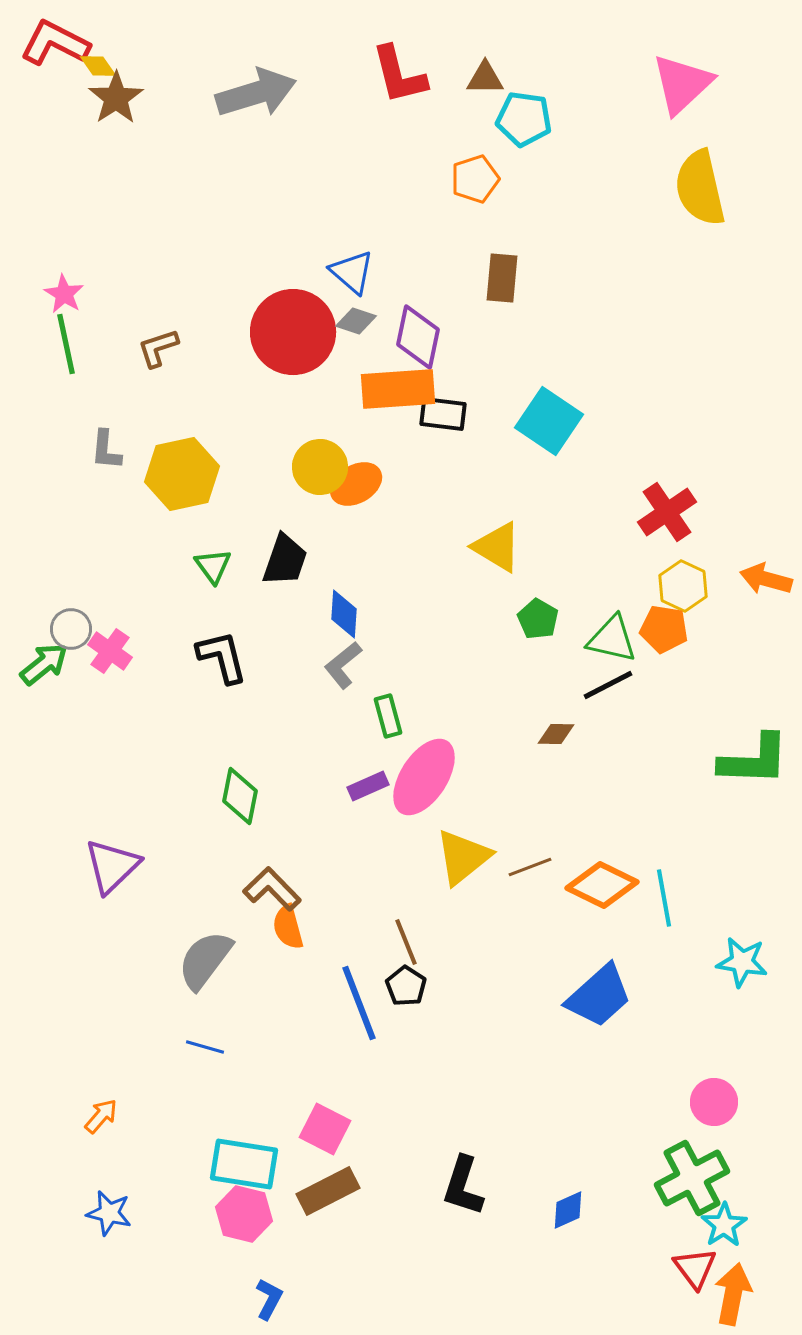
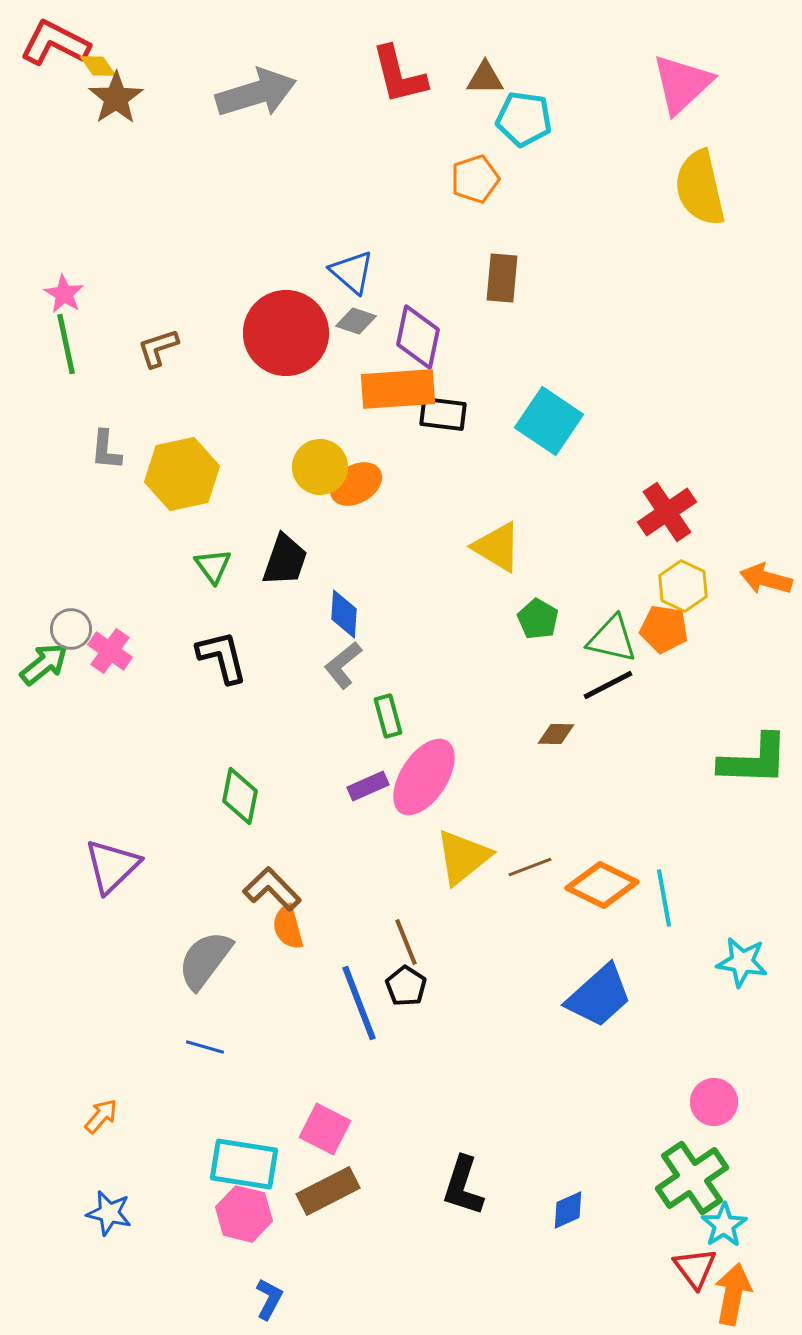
red circle at (293, 332): moved 7 px left, 1 px down
green cross at (692, 1178): rotated 6 degrees counterclockwise
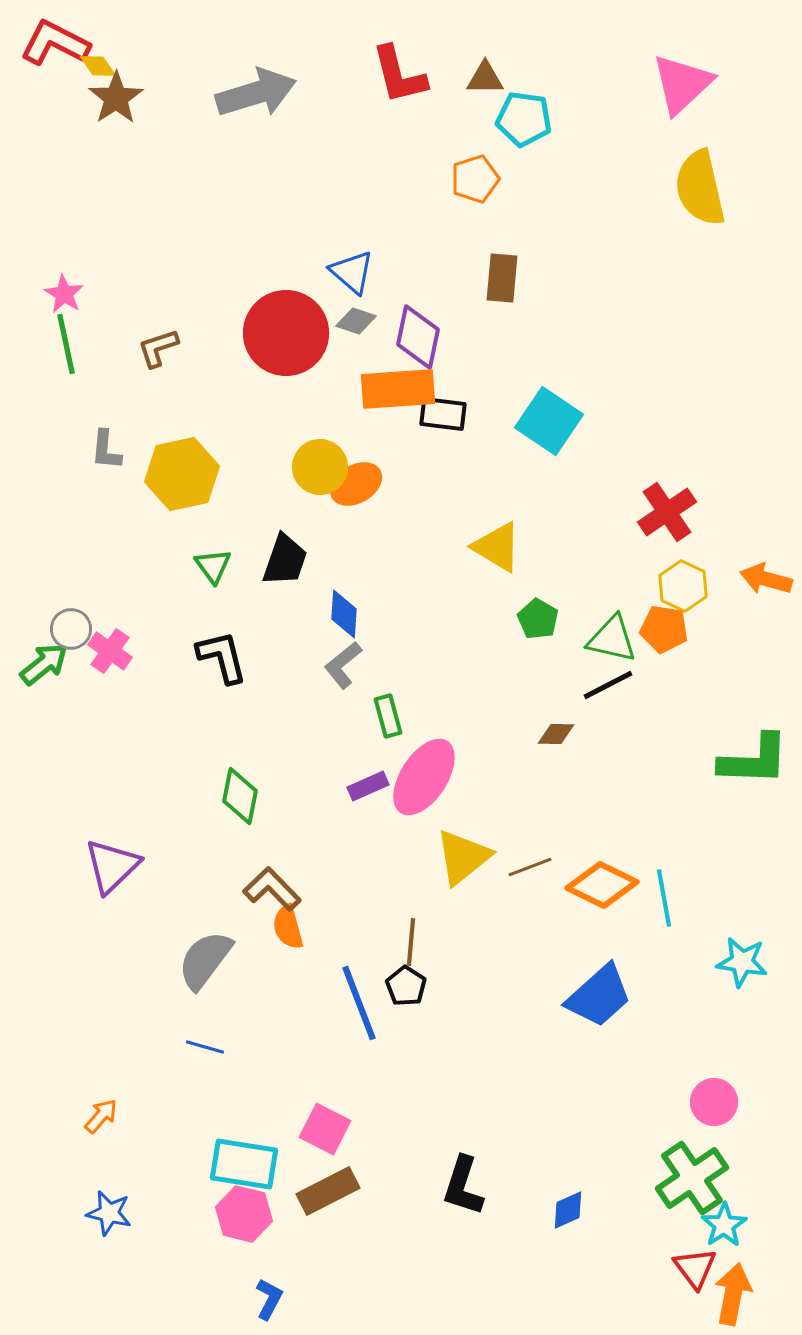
brown line at (406, 942): moved 5 px right; rotated 27 degrees clockwise
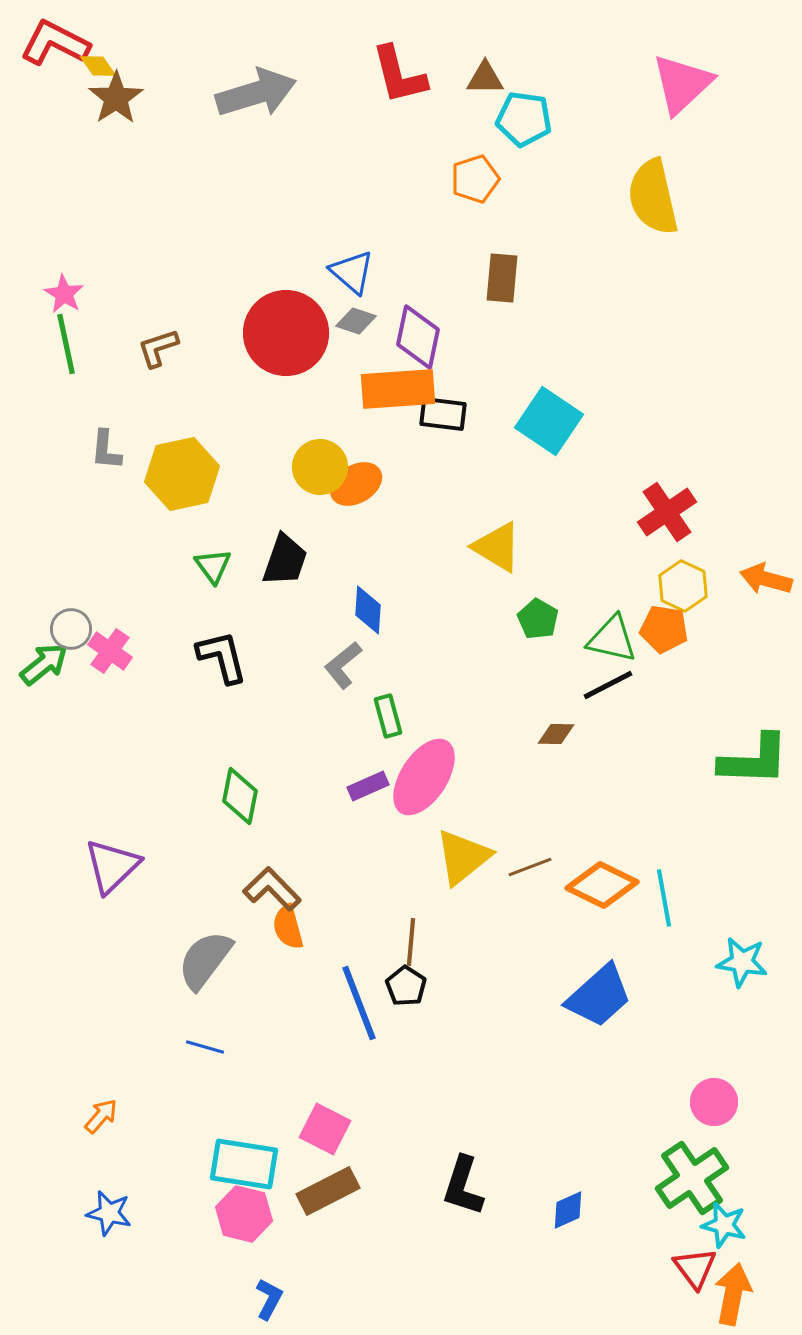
yellow semicircle at (700, 188): moved 47 px left, 9 px down
blue diamond at (344, 614): moved 24 px right, 4 px up
cyan star at (724, 1225): rotated 24 degrees counterclockwise
